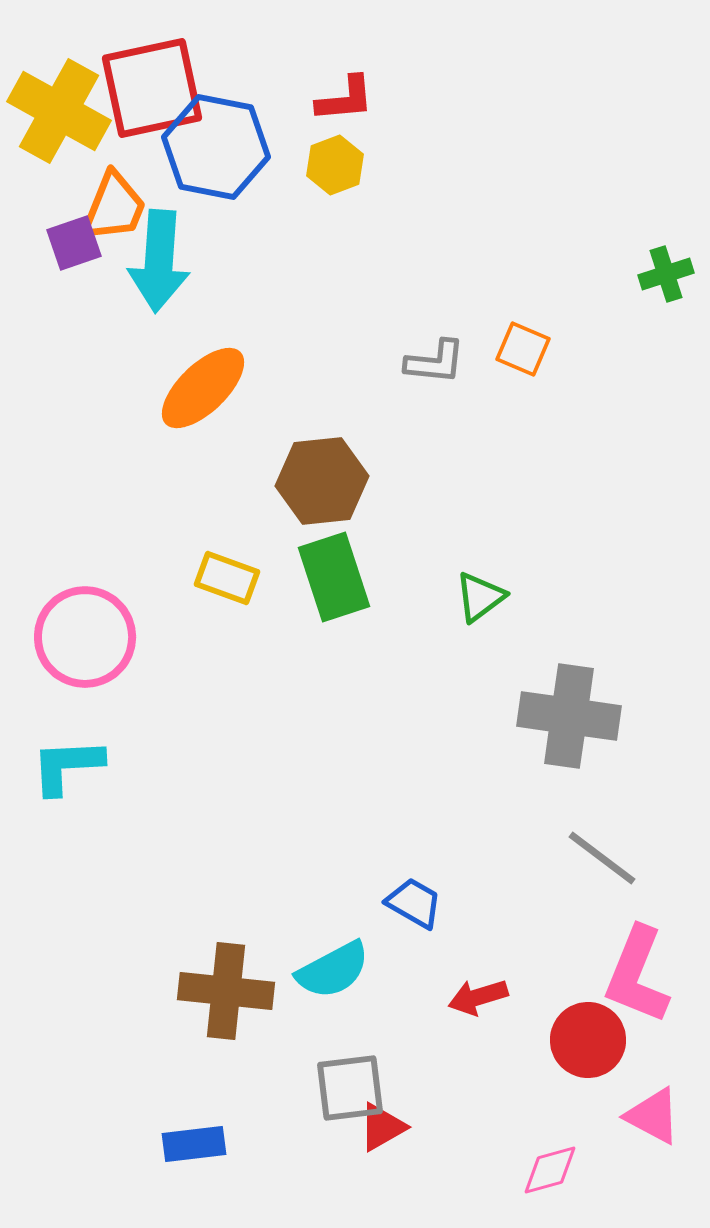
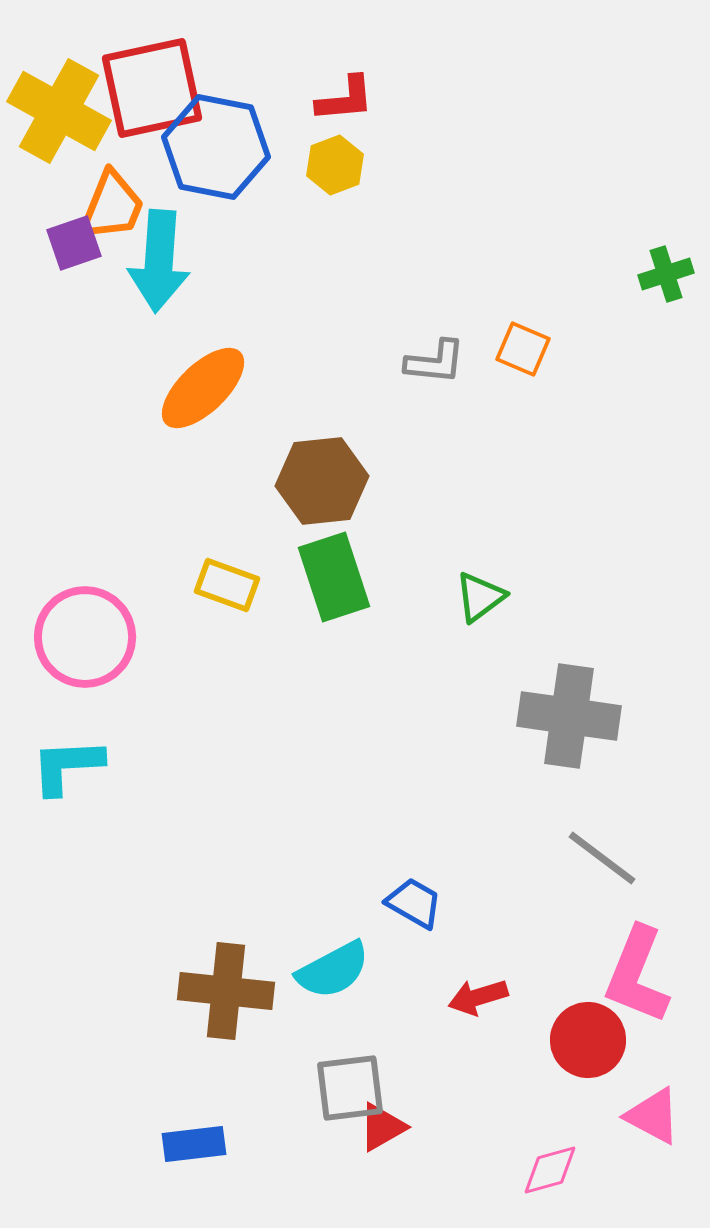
orange trapezoid: moved 2 px left, 1 px up
yellow rectangle: moved 7 px down
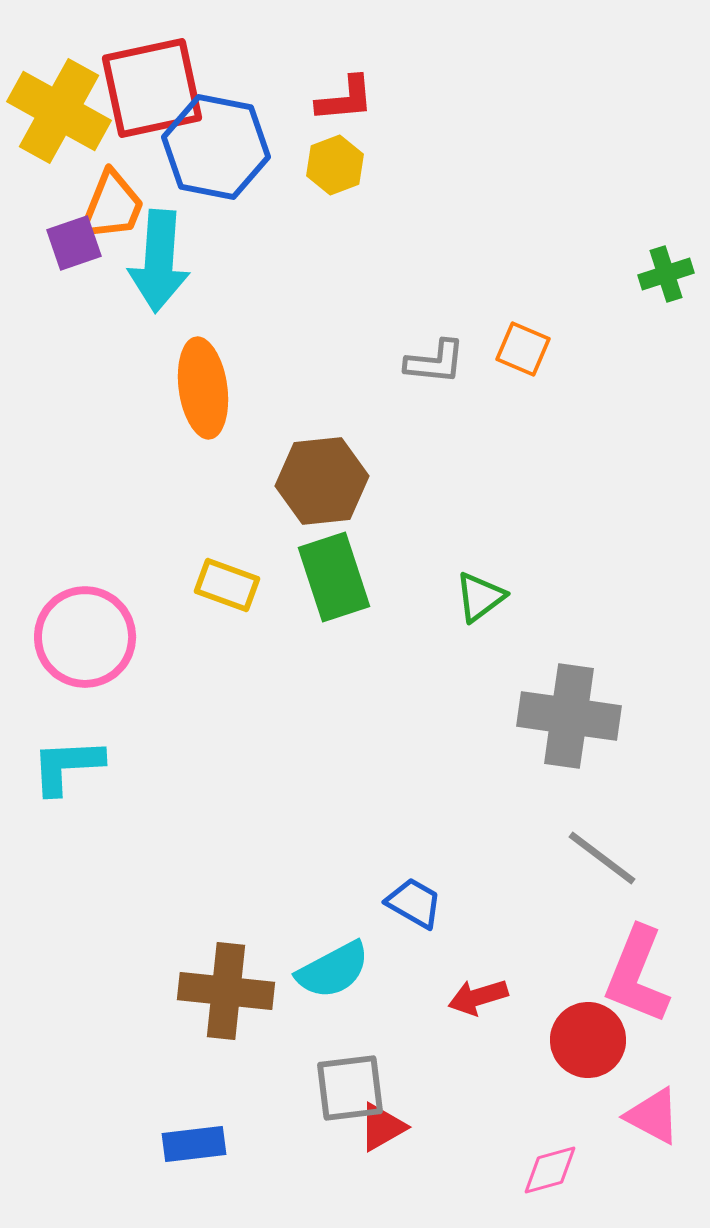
orange ellipse: rotated 54 degrees counterclockwise
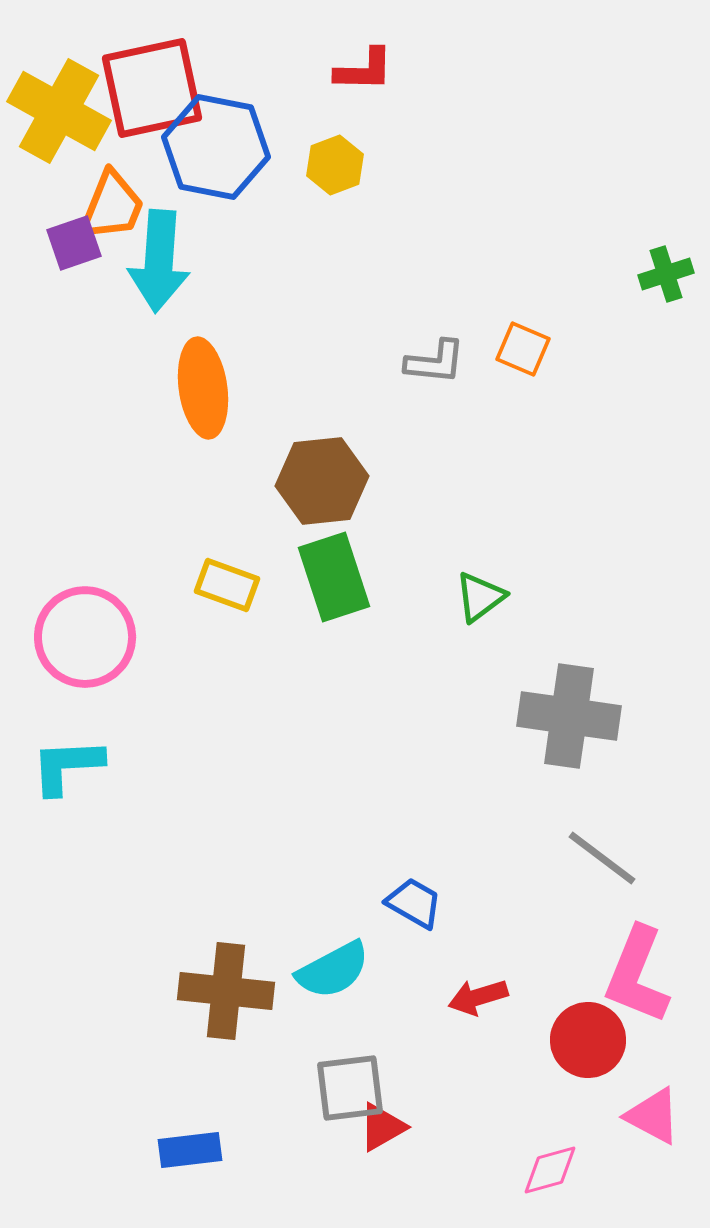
red L-shape: moved 19 px right, 29 px up; rotated 6 degrees clockwise
blue rectangle: moved 4 px left, 6 px down
